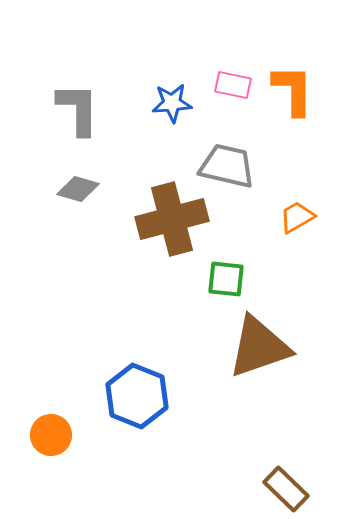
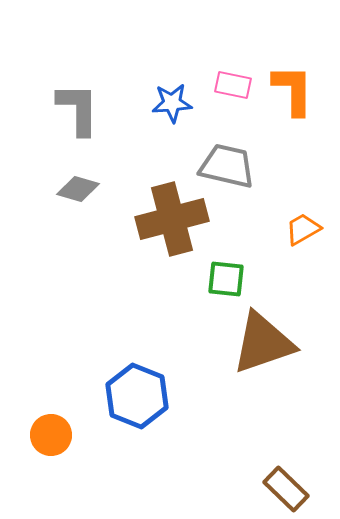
orange trapezoid: moved 6 px right, 12 px down
brown triangle: moved 4 px right, 4 px up
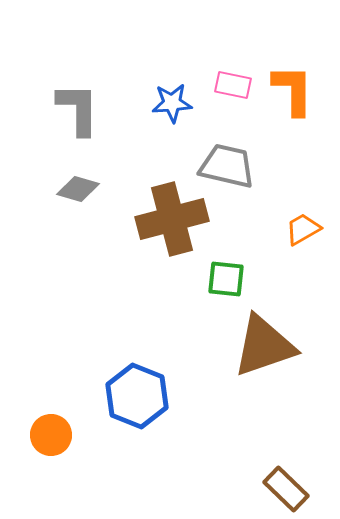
brown triangle: moved 1 px right, 3 px down
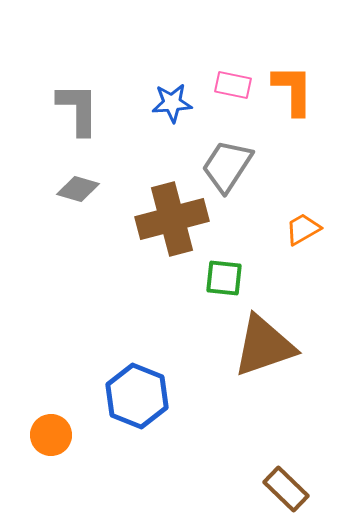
gray trapezoid: rotated 70 degrees counterclockwise
green square: moved 2 px left, 1 px up
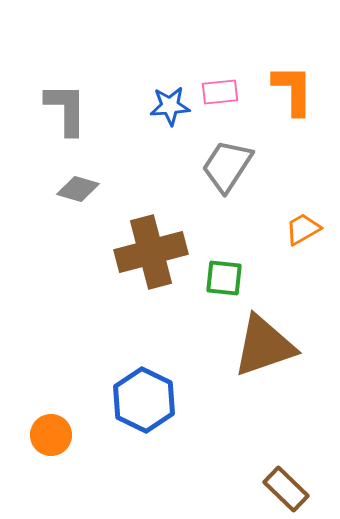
pink rectangle: moved 13 px left, 7 px down; rotated 18 degrees counterclockwise
blue star: moved 2 px left, 3 px down
gray L-shape: moved 12 px left
brown cross: moved 21 px left, 33 px down
blue hexagon: moved 7 px right, 4 px down; rotated 4 degrees clockwise
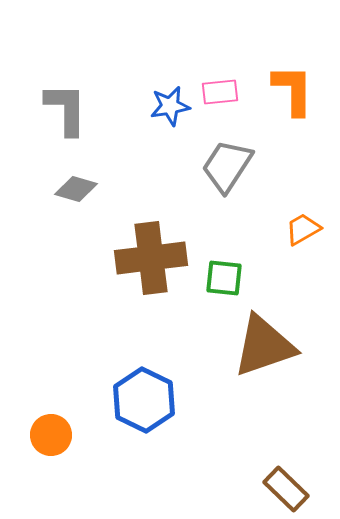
blue star: rotated 6 degrees counterclockwise
gray diamond: moved 2 px left
brown cross: moved 6 px down; rotated 8 degrees clockwise
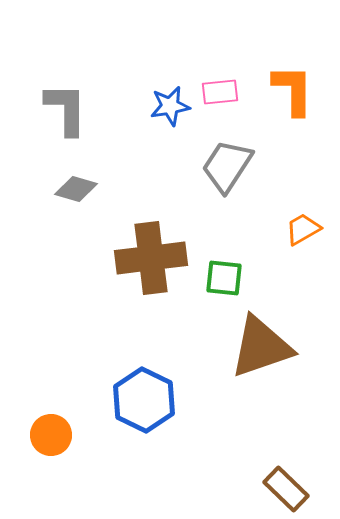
brown triangle: moved 3 px left, 1 px down
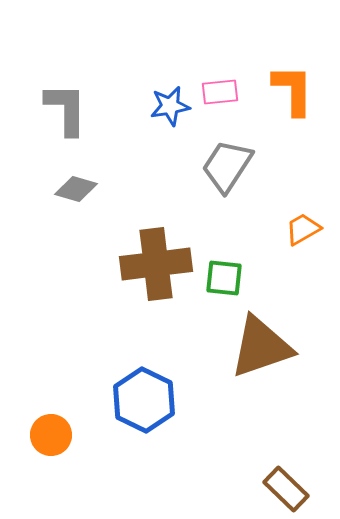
brown cross: moved 5 px right, 6 px down
